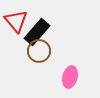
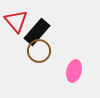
pink ellipse: moved 4 px right, 6 px up
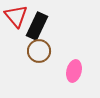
red triangle: moved 5 px up
black rectangle: moved 6 px up; rotated 16 degrees counterclockwise
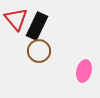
red triangle: moved 3 px down
pink ellipse: moved 10 px right
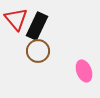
brown circle: moved 1 px left
pink ellipse: rotated 35 degrees counterclockwise
